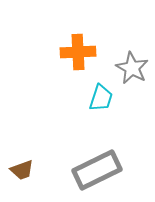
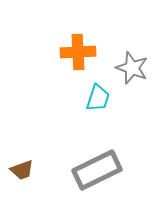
gray star: rotated 8 degrees counterclockwise
cyan trapezoid: moved 3 px left
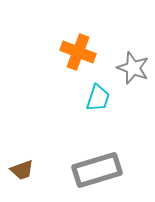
orange cross: rotated 24 degrees clockwise
gray star: moved 1 px right
gray rectangle: rotated 9 degrees clockwise
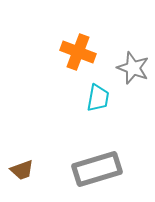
cyan trapezoid: rotated 8 degrees counterclockwise
gray rectangle: moved 1 px up
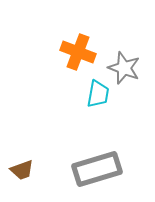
gray star: moved 9 px left
cyan trapezoid: moved 4 px up
